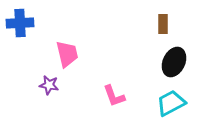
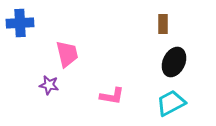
pink L-shape: moved 2 px left; rotated 60 degrees counterclockwise
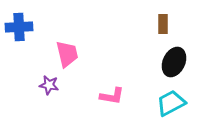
blue cross: moved 1 px left, 4 px down
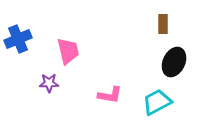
blue cross: moved 1 px left, 12 px down; rotated 20 degrees counterclockwise
pink trapezoid: moved 1 px right, 3 px up
purple star: moved 2 px up; rotated 12 degrees counterclockwise
pink L-shape: moved 2 px left, 1 px up
cyan trapezoid: moved 14 px left, 1 px up
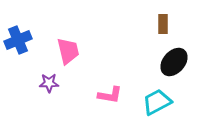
blue cross: moved 1 px down
black ellipse: rotated 16 degrees clockwise
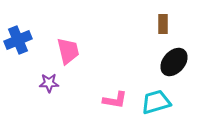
pink L-shape: moved 5 px right, 5 px down
cyan trapezoid: moved 1 px left; rotated 12 degrees clockwise
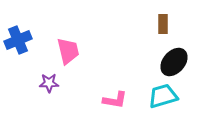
cyan trapezoid: moved 7 px right, 6 px up
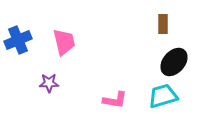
pink trapezoid: moved 4 px left, 9 px up
